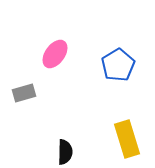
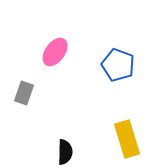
pink ellipse: moved 2 px up
blue pentagon: rotated 20 degrees counterclockwise
gray rectangle: rotated 55 degrees counterclockwise
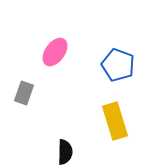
yellow rectangle: moved 12 px left, 18 px up
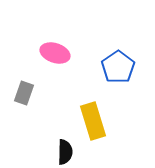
pink ellipse: moved 1 px down; rotated 72 degrees clockwise
blue pentagon: moved 2 px down; rotated 16 degrees clockwise
yellow rectangle: moved 22 px left
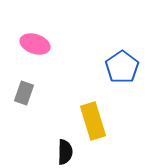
pink ellipse: moved 20 px left, 9 px up
blue pentagon: moved 4 px right
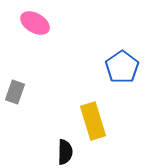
pink ellipse: moved 21 px up; rotated 12 degrees clockwise
gray rectangle: moved 9 px left, 1 px up
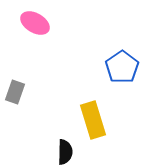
yellow rectangle: moved 1 px up
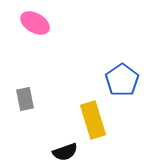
blue pentagon: moved 13 px down
gray rectangle: moved 10 px right, 7 px down; rotated 30 degrees counterclockwise
black semicircle: rotated 70 degrees clockwise
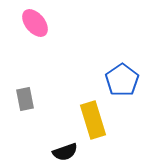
pink ellipse: rotated 20 degrees clockwise
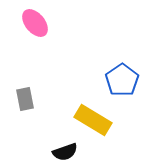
yellow rectangle: rotated 42 degrees counterclockwise
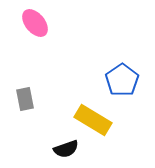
black semicircle: moved 1 px right, 3 px up
